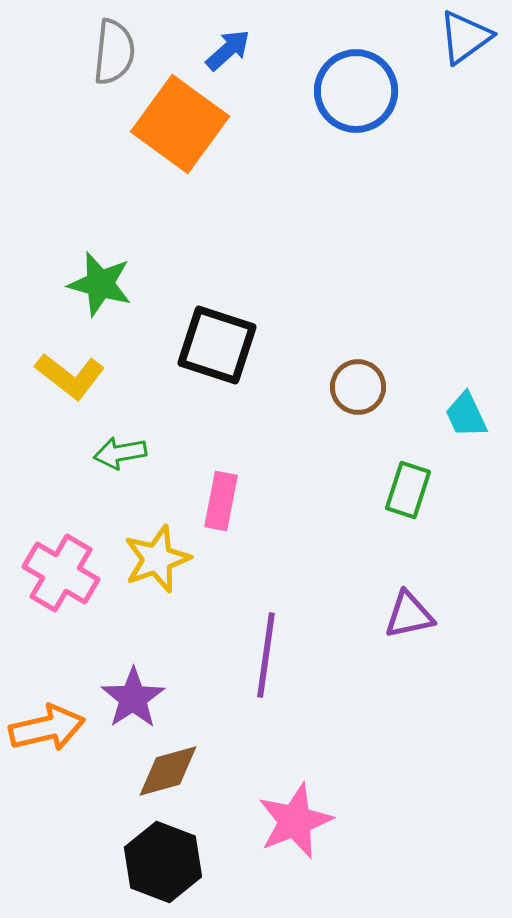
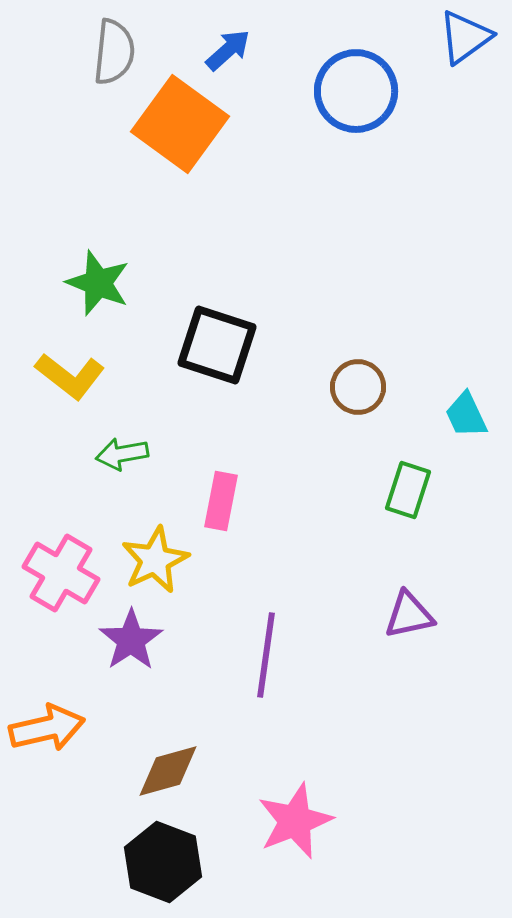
green star: moved 2 px left, 1 px up; rotated 6 degrees clockwise
green arrow: moved 2 px right, 1 px down
yellow star: moved 2 px left, 1 px down; rotated 6 degrees counterclockwise
purple star: moved 2 px left, 58 px up
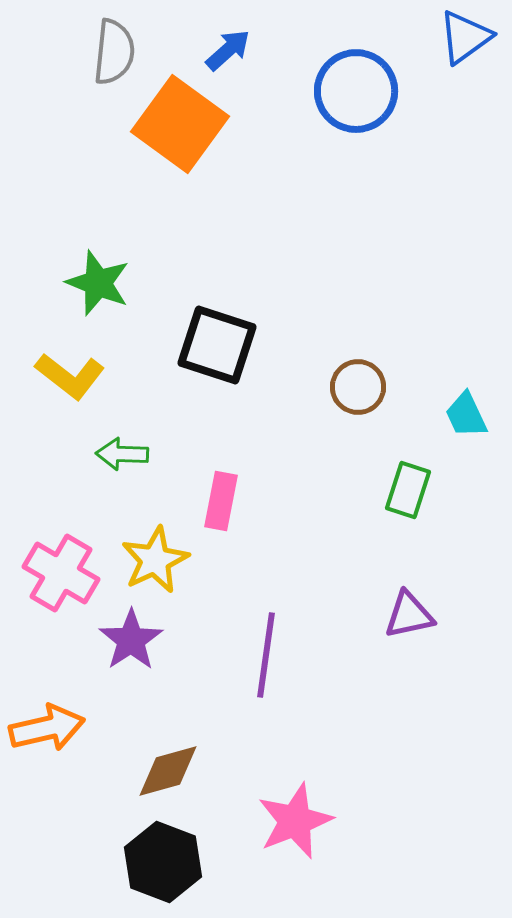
green arrow: rotated 12 degrees clockwise
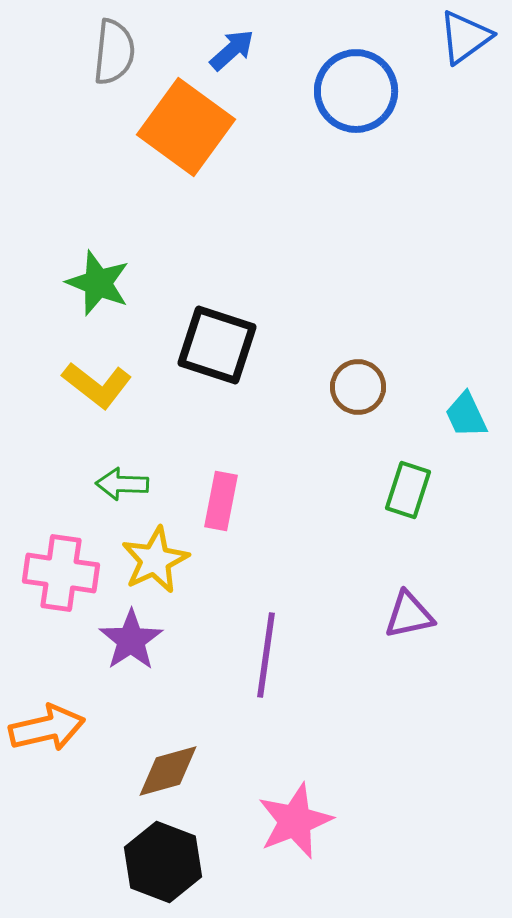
blue arrow: moved 4 px right
orange square: moved 6 px right, 3 px down
yellow L-shape: moved 27 px right, 9 px down
green arrow: moved 30 px down
pink cross: rotated 22 degrees counterclockwise
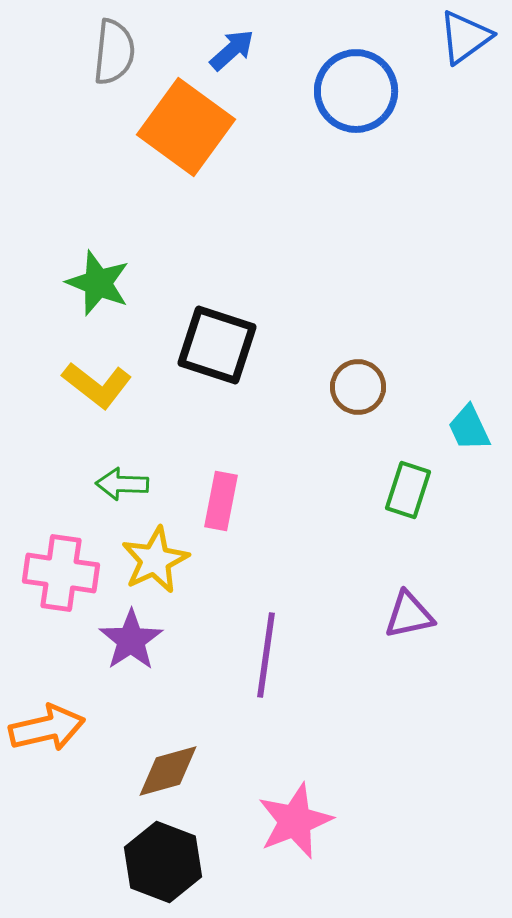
cyan trapezoid: moved 3 px right, 13 px down
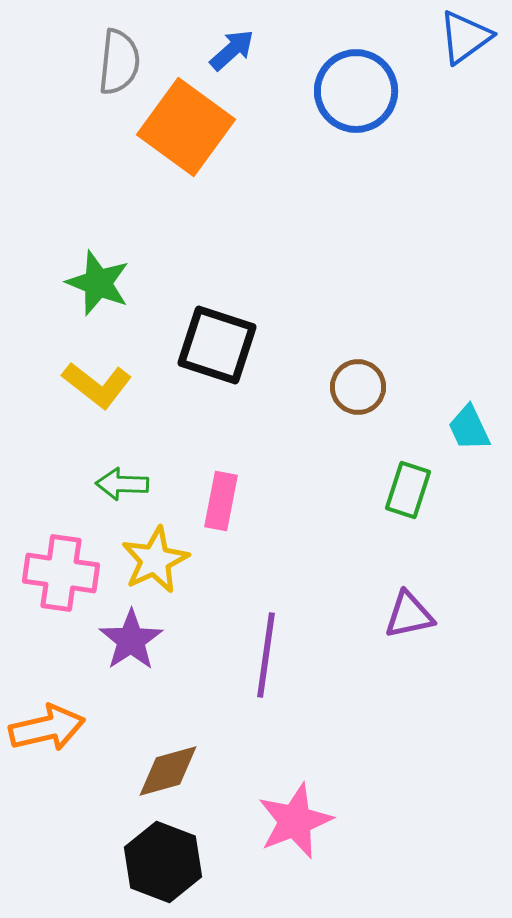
gray semicircle: moved 5 px right, 10 px down
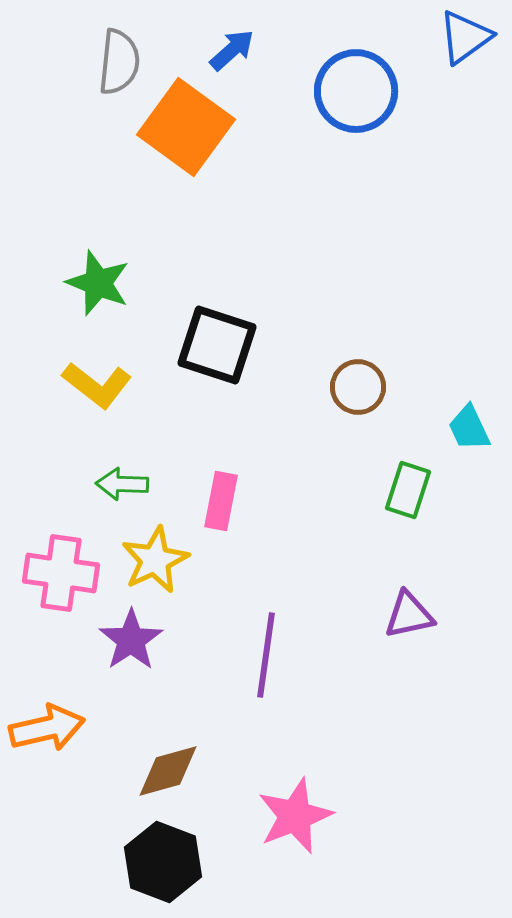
pink star: moved 5 px up
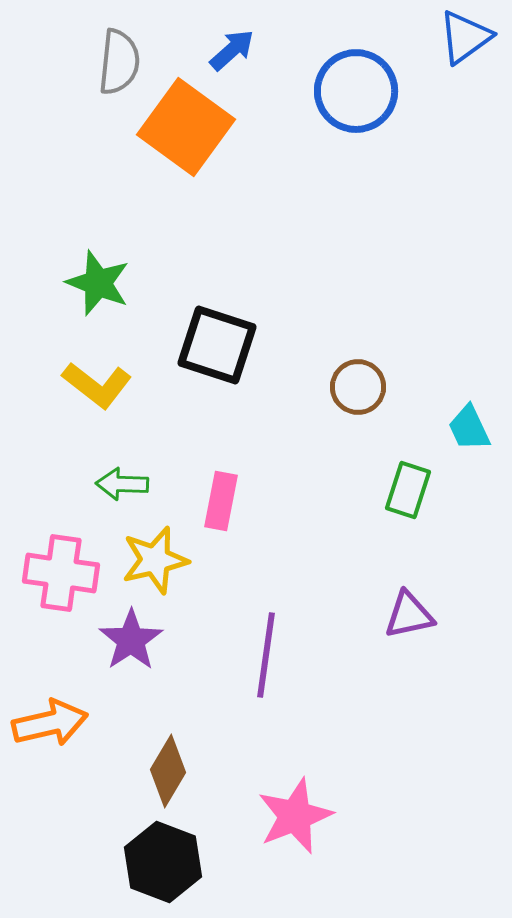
yellow star: rotated 12 degrees clockwise
orange arrow: moved 3 px right, 5 px up
brown diamond: rotated 44 degrees counterclockwise
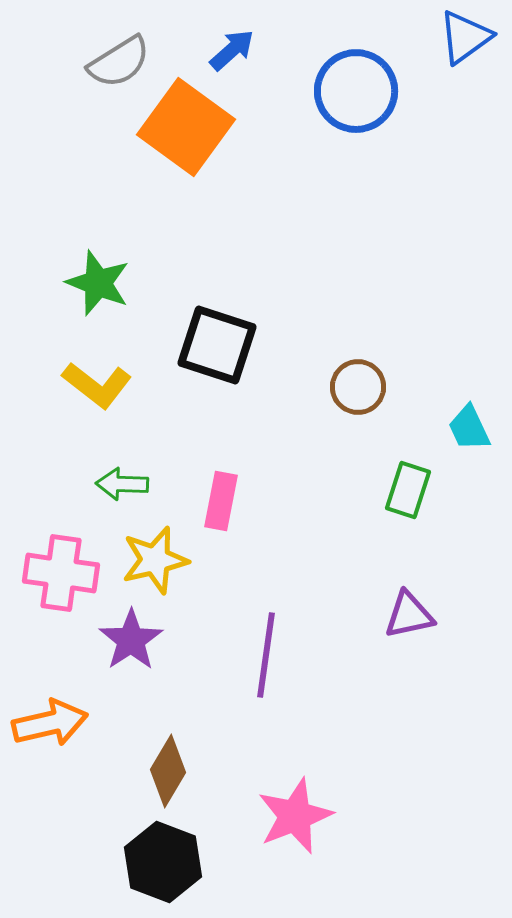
gray semicircle: rotated 52 degrees clockwise
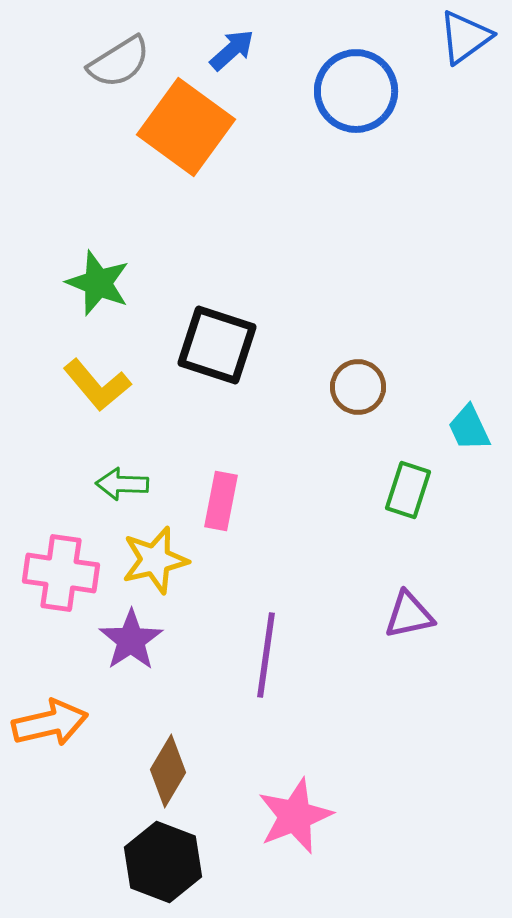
yellow L-shape: rotated 12 degrees clockwise
